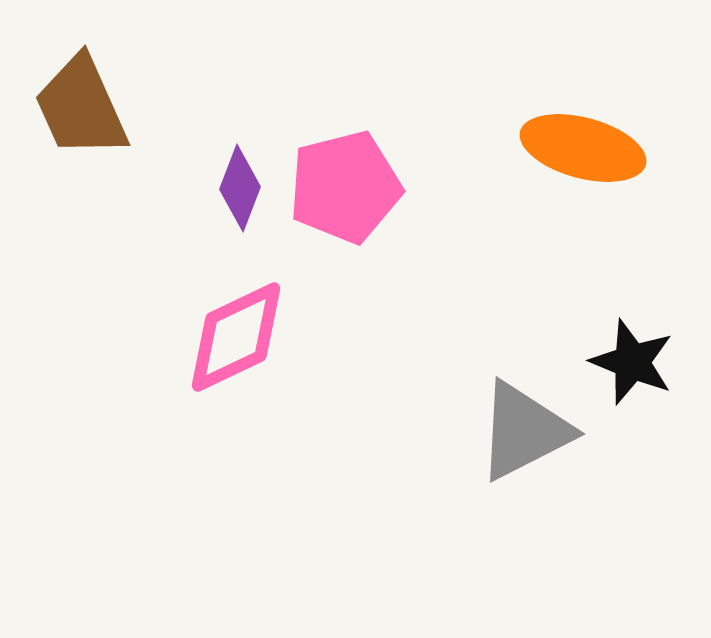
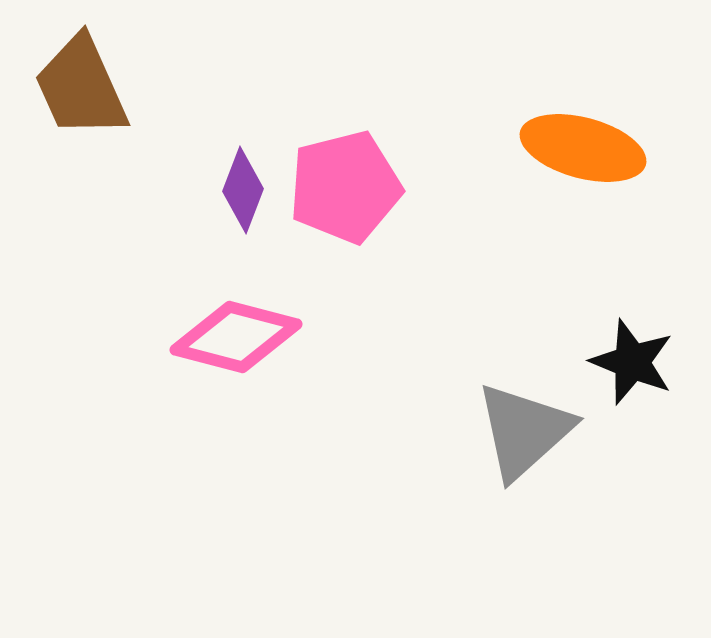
brown trapezoid: moved 20 px up
purple diamond: moved 3 px right, 2 px down
pink diamond: rotated 40 degrees clockwise
gray triangle: rotated 15 degrees counterclockwise
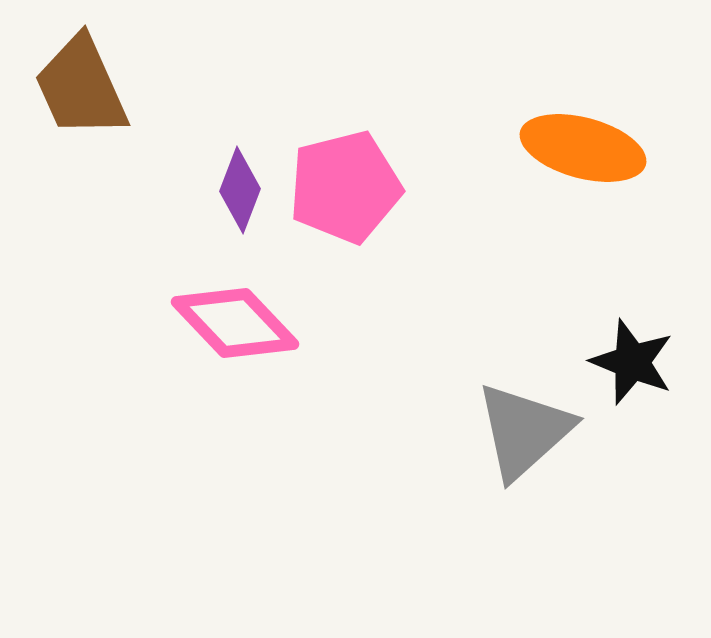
purple diamond: moved 3 px left
pink diamond: moved 1 px left, 14 px up; rotated 32 degrees clockwise
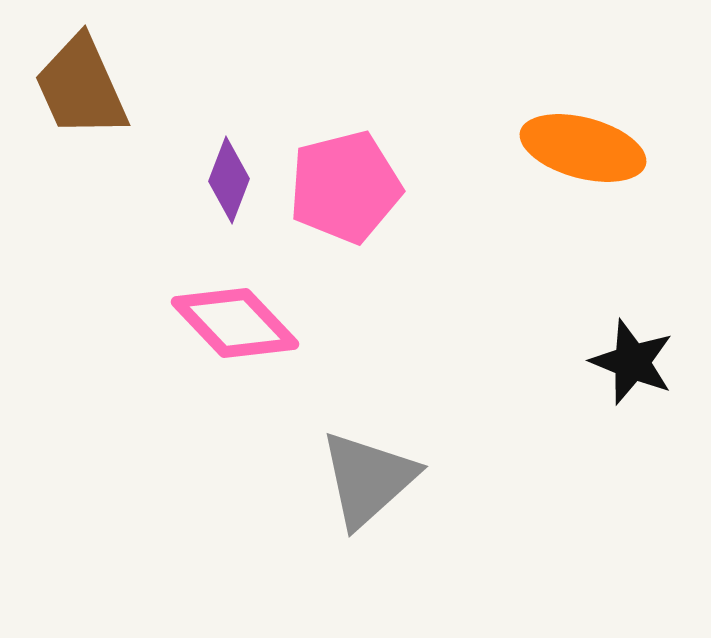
purple diamond: moved 11 px left, 10 px up
gray triangle: moved 156 px left, 48 px down
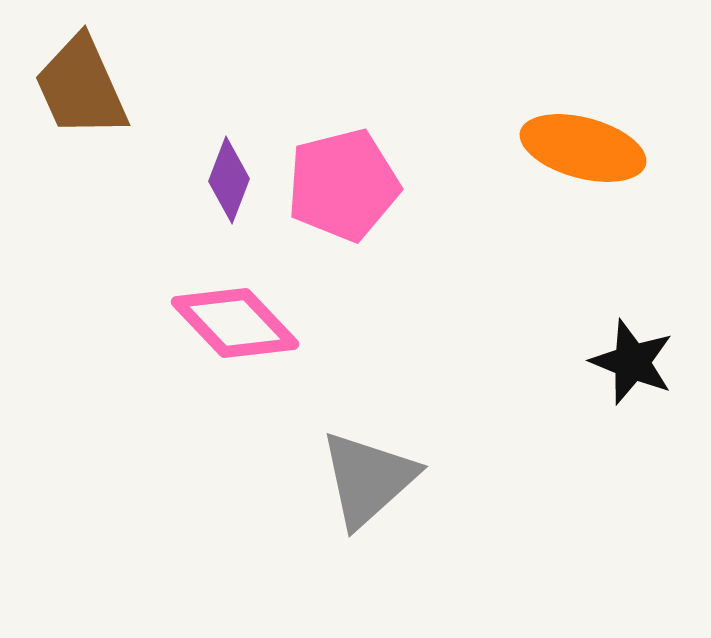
pink pentagon: moved 2 px left, 2 px up
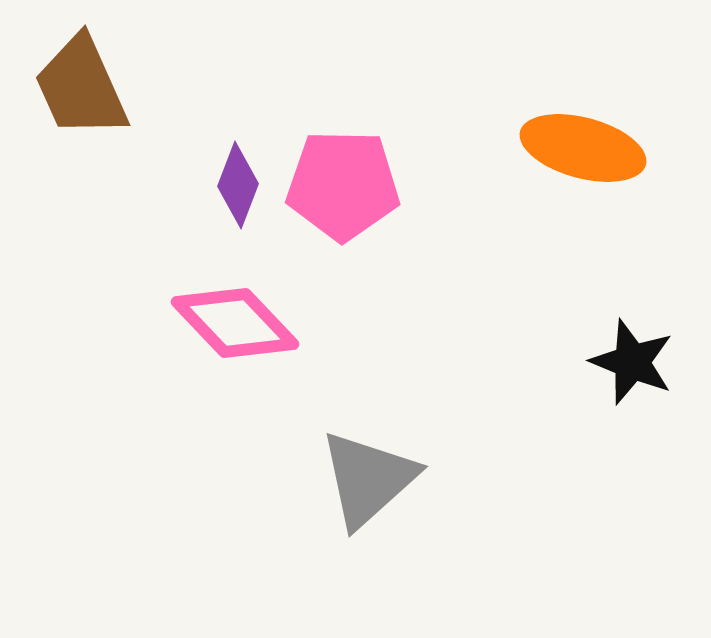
purple diamond: moved 9 px right, 5 px down
pink pentagon: rotated 15 degrees clockwise
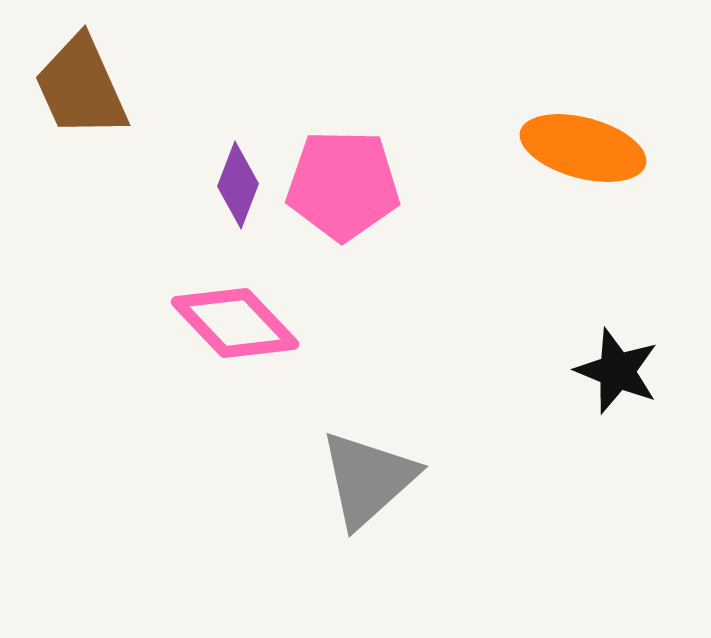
black star: moved 15 px left, 9 px down
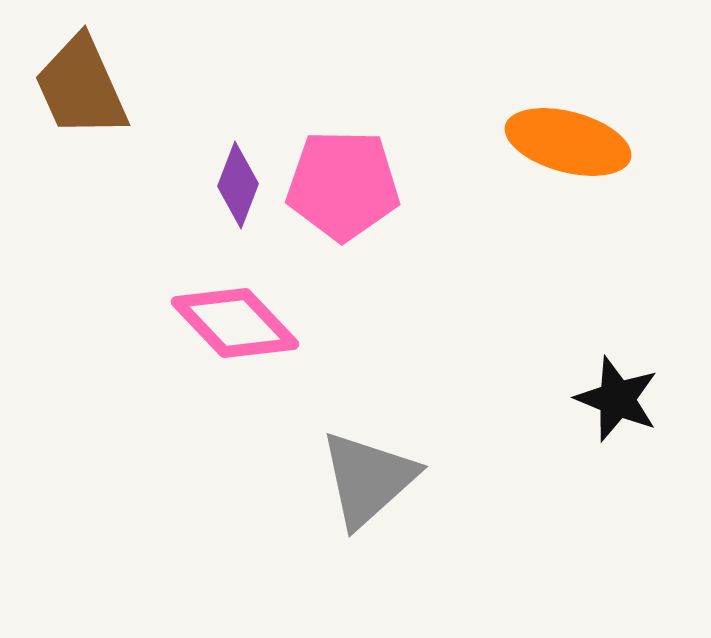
orange ellipse: moved 15 px left, 6 px up
black star: moved 28 px down
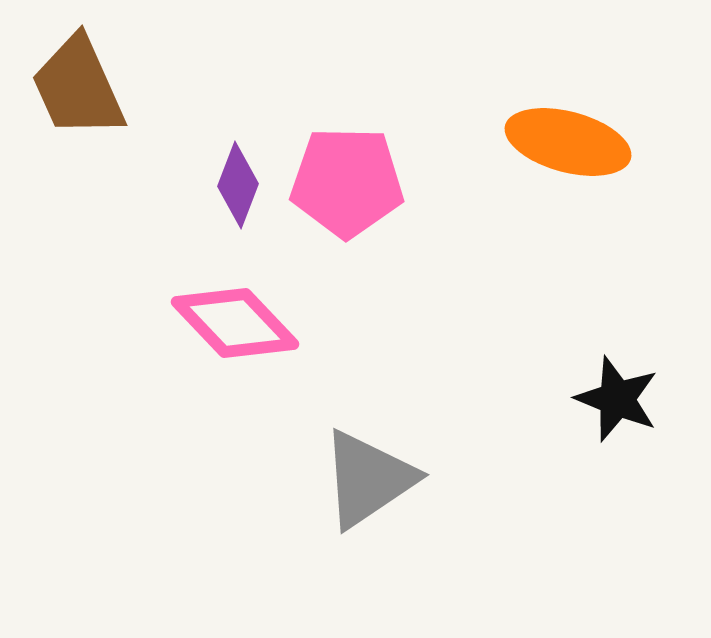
brown trapezoid: moved 3 px left
pink pentagon: moved 4 px right, 3 px up
gray triangle: rotated 8 degrees clockwise
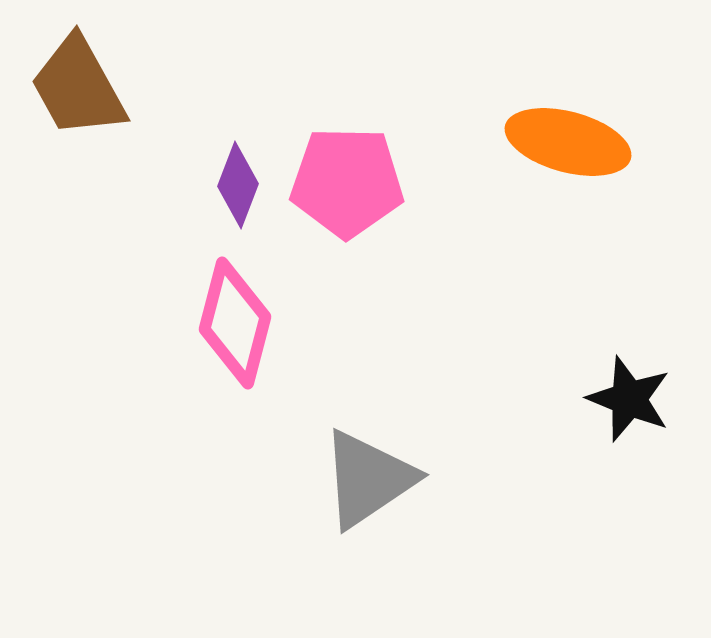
brown trapezoid: rotated 5 degrees counterclockwise
pink diamond: rotated 58 degrees clockwise
black star: moved 12 px right
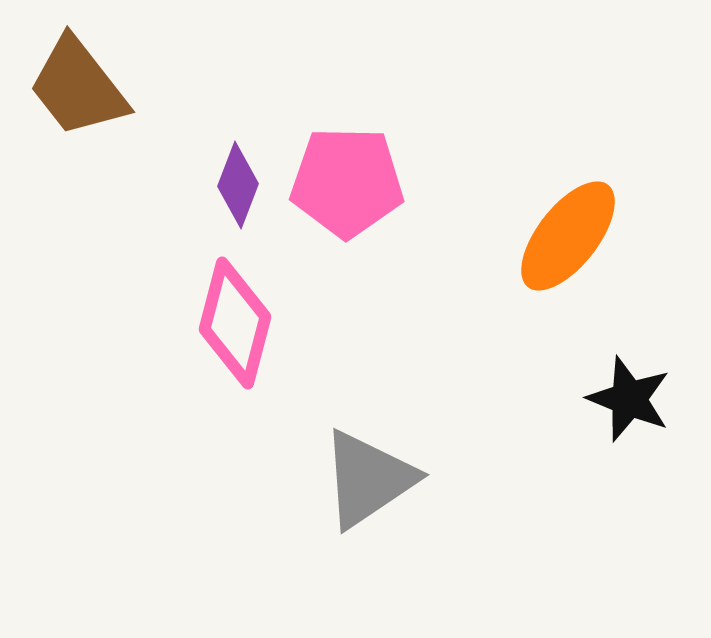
brown trapezoid: rotated 9 degrees counterclockwise
orange ellipse: moved 94 px down; rotated 67 degrees counterclockwise
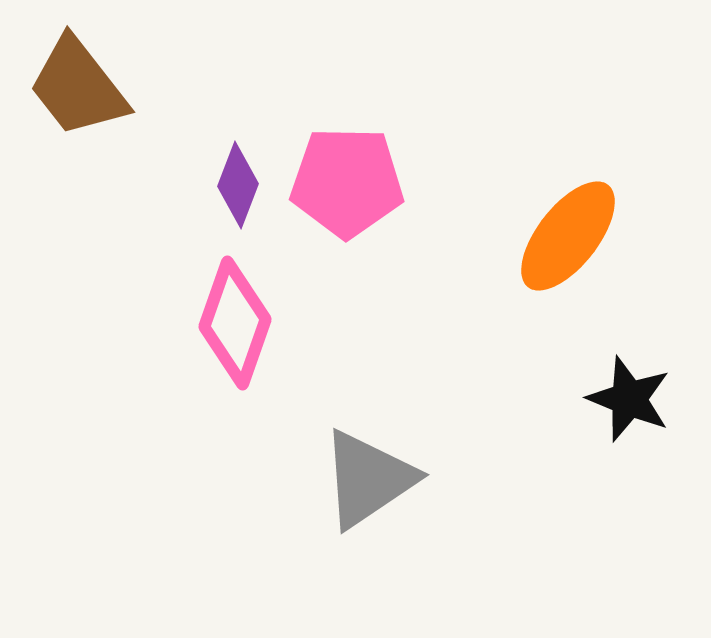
pink diamond: rotated 5 degrees clockwise
